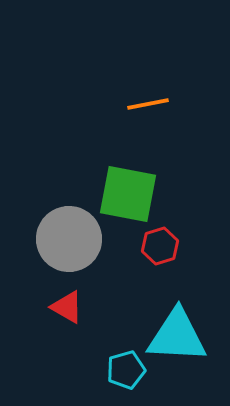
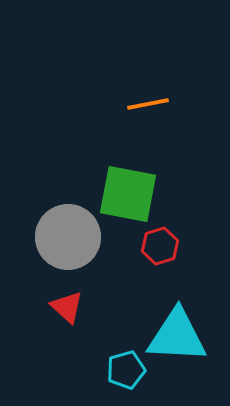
gray circle: moved 1 px left, 2 px up
red triangle: rotated 12 degrees clockwise
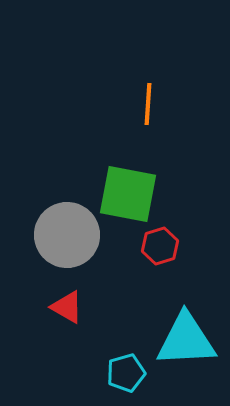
orange line: rotated 75 degrees counterclockwise
gray circle: moved 1 px left, 2 px up
red triangle: rotated 12 degrees counterclockwise
cyan triangle: moved 9 px right, 4 px down; rotated 6 degrees counterclockwise
cyan pentagon: moved 3 px down
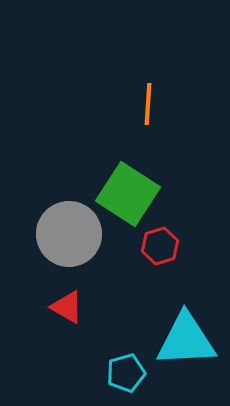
green square: rotated 22 degrees clockwise
gray circle: moved 2 px right, 1 px up
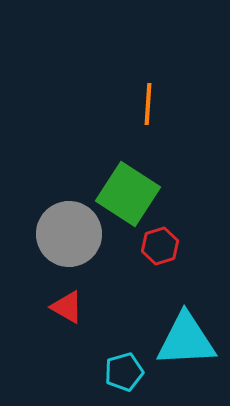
cyan pentagon: moved 2 px left, 1 px up
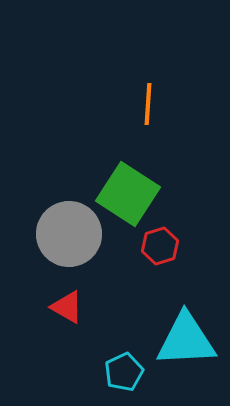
cyan pentagon: rotated 9 degrees counterclockwise
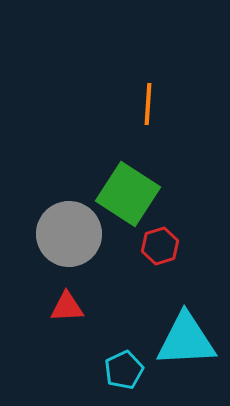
red triangle: rotated 33 degrees counterclockwise
cyan pentagon: moved 2 px up
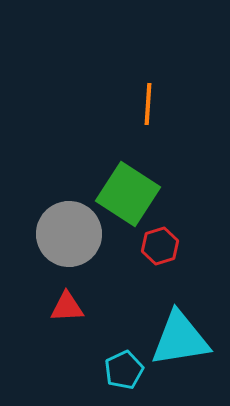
cyan triangle: moved 6 px left, 1 px up; rotated 6 degrees counterclockwise
